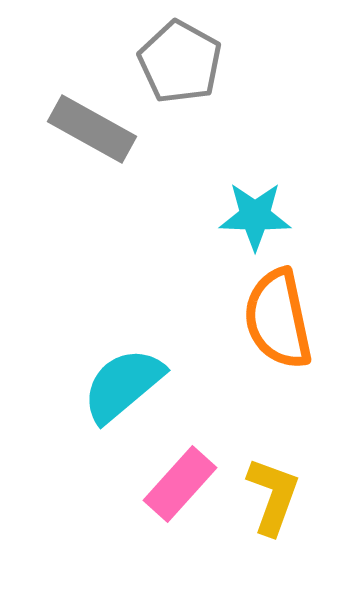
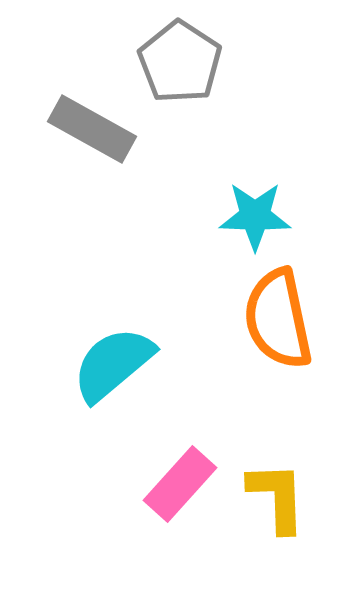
gray pentagon: rotated 4 degrees clockwise
cyan semicircle: moved 10 px left, 21 px up
yellow L-shape: moved 4 px right, 1 px down; rotated 22 degrees counterclockwise
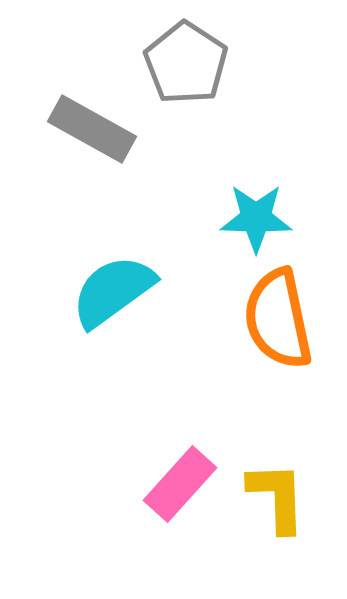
gray pentagon: moved 6 px right, 1 px down
cyan star: moved 1 px right, 2 px down
cyan semicircle: moved 73 px up; rotated 4 degrees clockwise
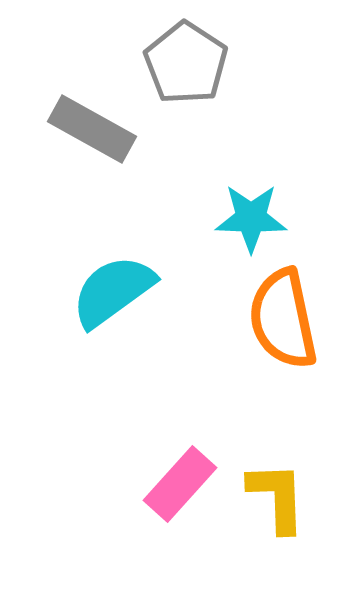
cyan star: moved 5 px left
orange semicircle: moved 5 px right
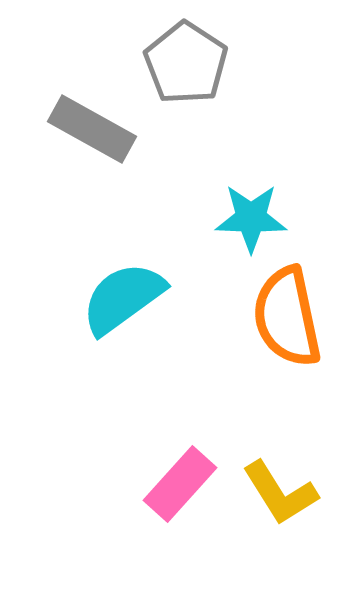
cyan semicircle: moved 10 px right, 7 px down
orange semicircle: moved 4 px right, 2 px up
yellow L-shape: moved 3 px right, 4 px up; rotated 150 degrees clockwise
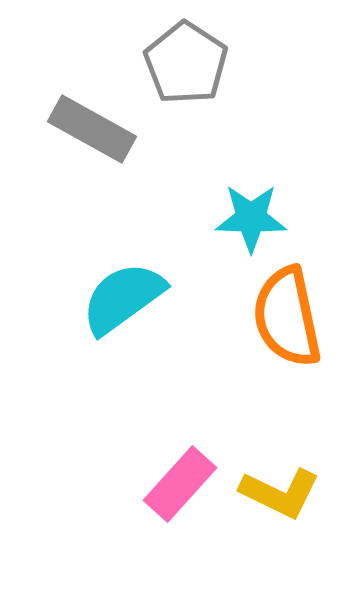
yellow L-shape: rotated 32 degrees counterclockwise
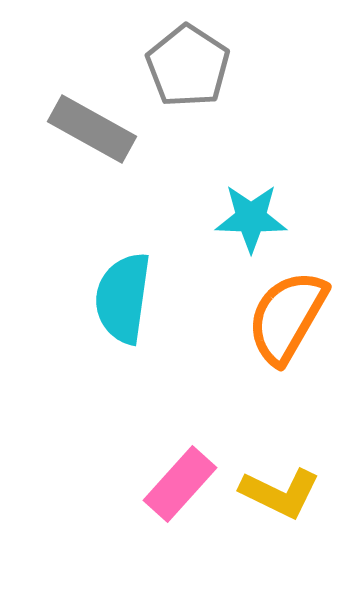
gray pentagon: moved 2 px right, 3 px down
cyan semicircle: rotated 46 degrees counterclockwise
orange semicircle: rotated 42 degrees clockwise
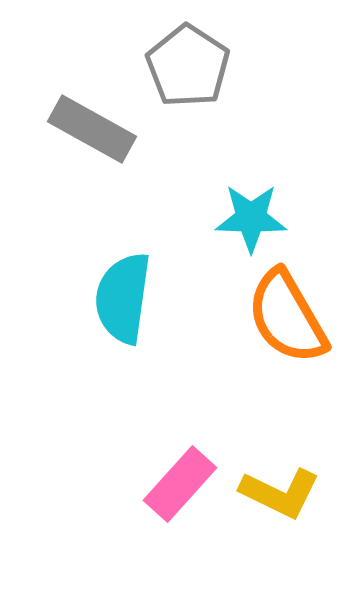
orange semicircle: rotated 60 degrees counterclockwise
